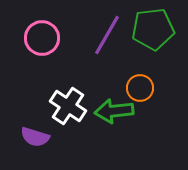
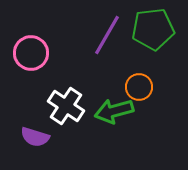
pink circle: moved 11 px left, 15 px down
orange circle: moved 1 px left, 1 px up
white cross: moved 2 px left
green arrow: rotated 9 degrees counterclockwise
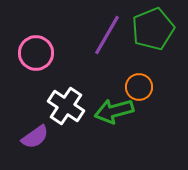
green pentagon: rotated 15 degrees counterclockwise
pink circle: moved 5 px right
purple semicircle: rotated 52 degrees counterclockwise
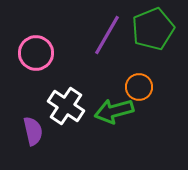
purple semicircle: moved 2 px left, 6 px up; rotated 68 degrees counterclockwise
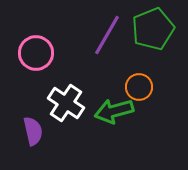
white cross: moved 3 px up
